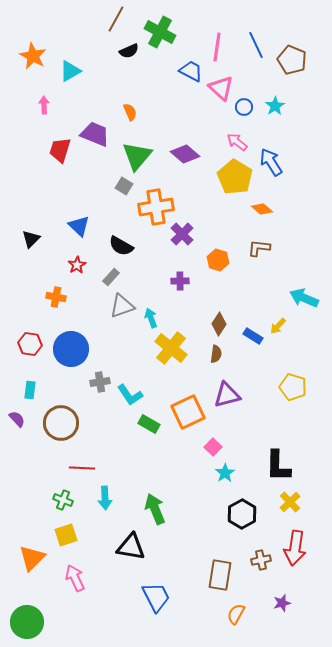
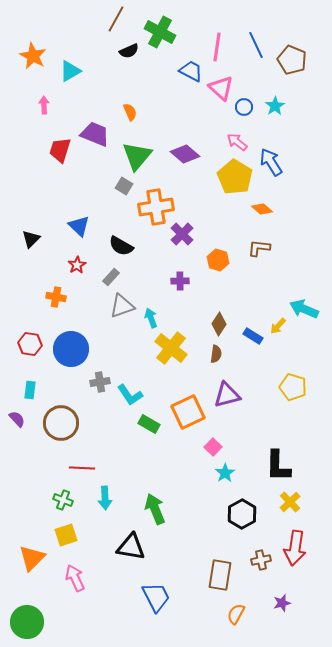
cyan arrow at (304, 298): moved 11 px down
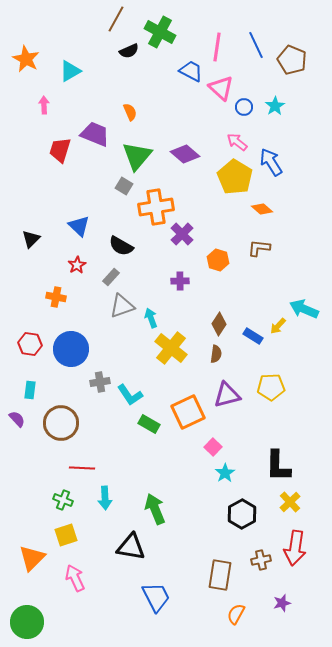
orange star at (33, 56): moved 7 px left, 3 px down
yellow pentagon at (293, 387): moved 22 px left; rotated 20 degrees counterclockwise
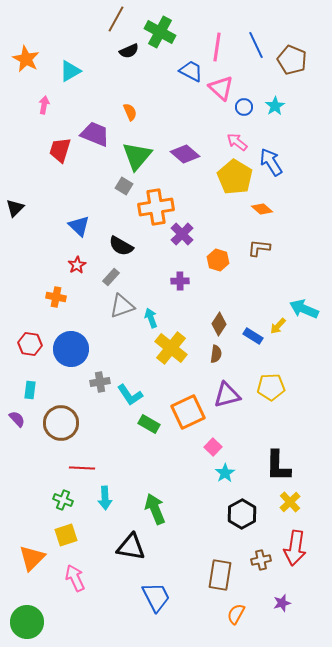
pink arrow at (44, 105): rotated 12 degrees clockwise
black triangle at (31, 239): moved 16 px left, 31 px up
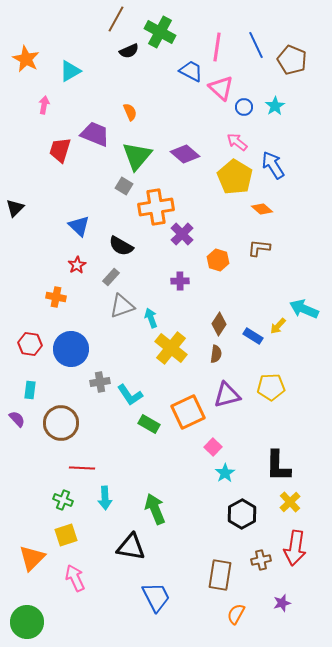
blue arrow at (271, 162): moved 2 px right, 3 px down
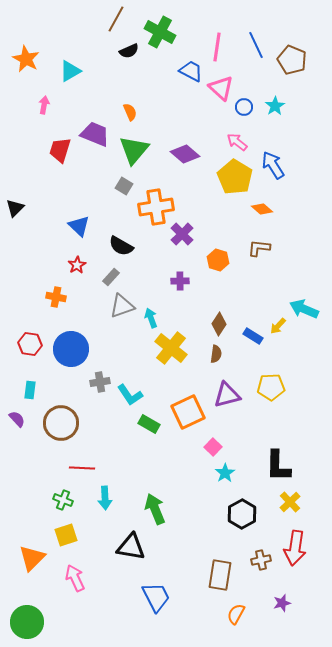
green triangle at (137, 156): moved 3 px left, 6 px up
